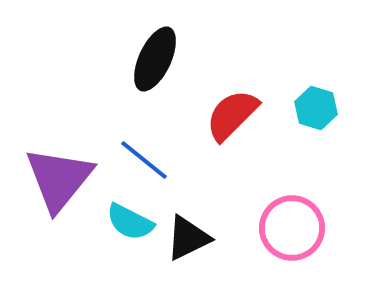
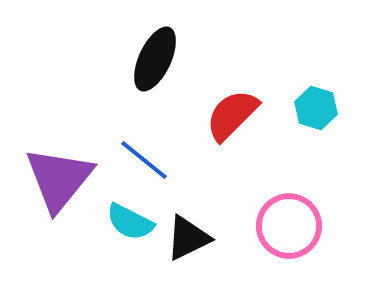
pink circle: moved 3 px left, 2 px up
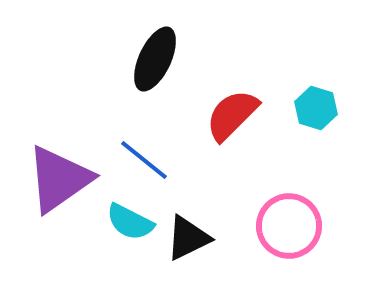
purple triangle: rotated 16 degrees clockwise
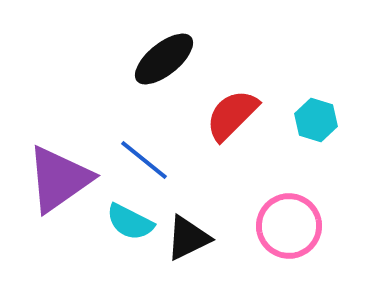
black ellipse: moved 9 px right; rotated 26 degrees clockwise
cyan hexagon: moved 12 px down
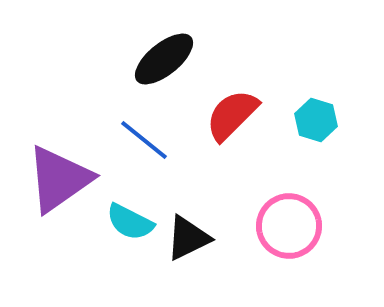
blue line: moved 20 px up
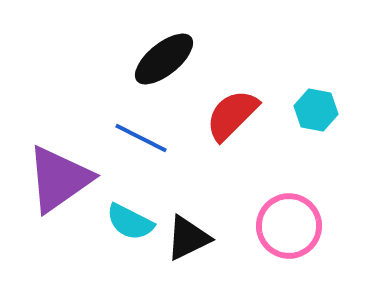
cyan hexagon: moved 10 px up; rotated 6 degrees counterclockwise
blue line: moved 3 px left, 2 px up; rotated 12 degrees counterclockwise
